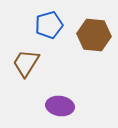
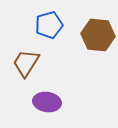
brown hexagon: moved 4 px right
purple ellipse: moved 13 px left, 4 px up
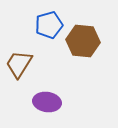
brown hexagon: moved 15 px left, 6 px down
brown trapezoid: moved 7 px left, 1 px down
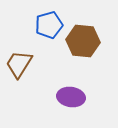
purple ellipse: moved 24 px right, 5 px up
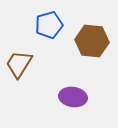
brown hexagon: moved 9 px right
purple ellipse: moved 2 px right
